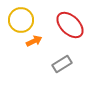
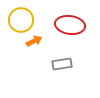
red ellipse: rotated 36 degrees counterclockwise
gray rectangle: rotated 24 degrees clockwise
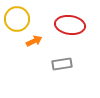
yellow circle: moved 4 px left, 1 px up
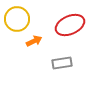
red ellipse: rotated 32 degrees counterclockwise
gray rectangle: moved 1 px up
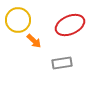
yellow circle: moved 1 px right, 1 px down
orange arrow: rotated 70 degrees clockwise
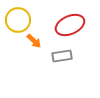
gray rectangle: moved 7 px up
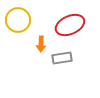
orange arrow: moved 7 px right, 3 px down; rotated 49 degrees clockwise
gray rectangle: moved 2 px down
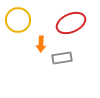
red ellipse: moved 1 px right, 2 px up
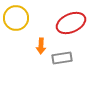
yellow circle: moved 2 px left, 2 px up
orange arrow: moved 2 px down
